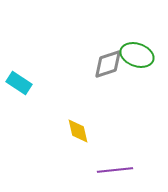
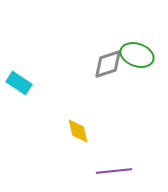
purple line: moved 1 px left, 1 px down
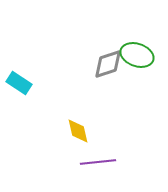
purple line: moved 16 px left, 9 px up
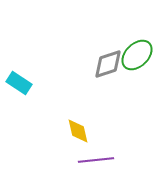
green ellipse: rotated 64 degrees counterclockwise
purple line: moved 2 px left, 2 px up
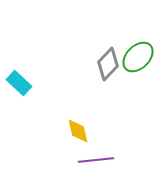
green ellipse: moved 1 px right, 2 px down
gray diamond: rotated 28 degrees counterclockwise
cyan rectangle: rotated 10 degrees clockwise
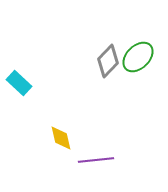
gray diamond: moved 3 px up
yellow diamond: moved 17 px left, 7 px down
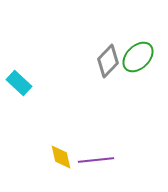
yellow diamond: moved 19 px down
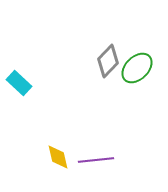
green ellipse: moved 1 px left, 11 px down
yellow diamond: moved 3 px left
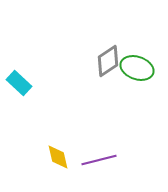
gray diamond: rotated 12 degrees clockwise
green ellipse: rotated 64 degrees clockwise
purple line: moved 3 px right; rotated 8 degrees counterclockwise
